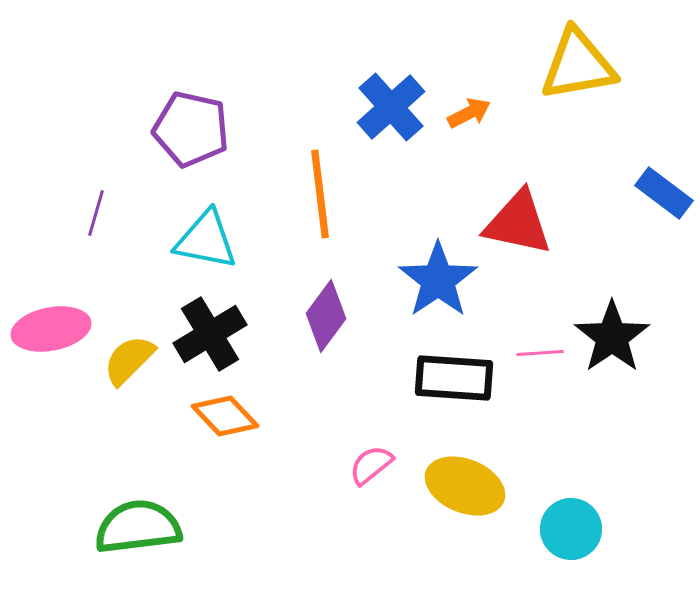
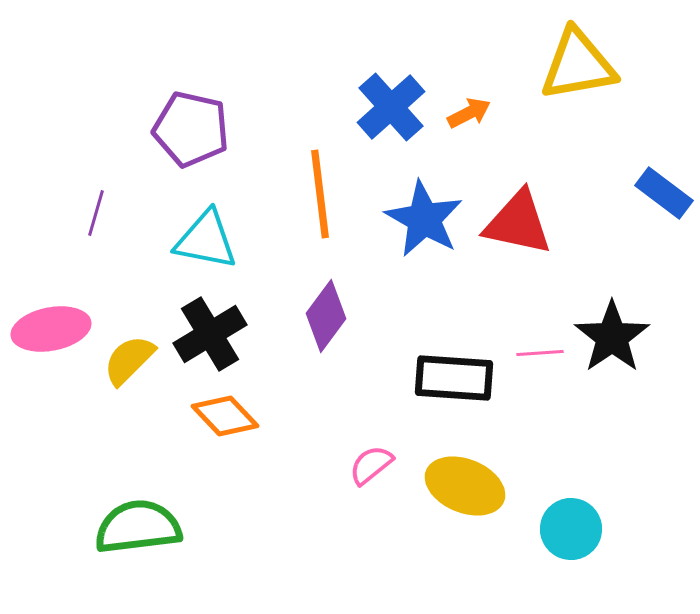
blue star: moved 14 px left, 61 px up; rotated 8 degrees counterclockwise
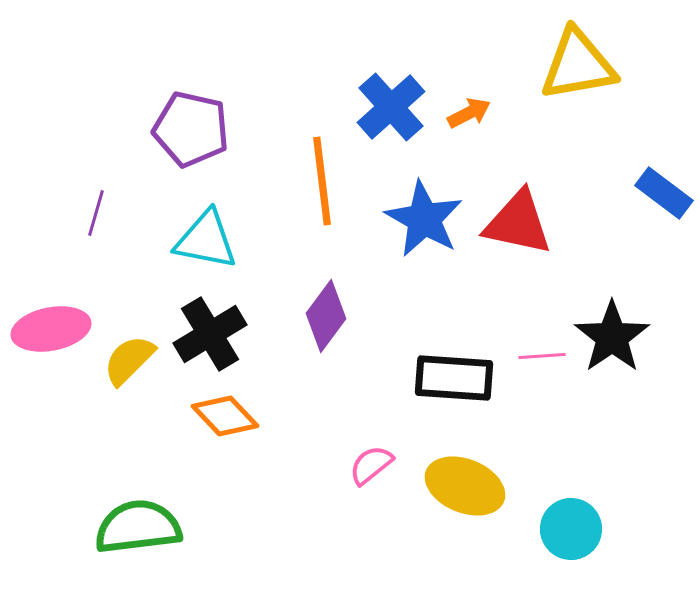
orange line: moved 2 px right, 13 px up
pink line: moved 2 px right, 3 px down
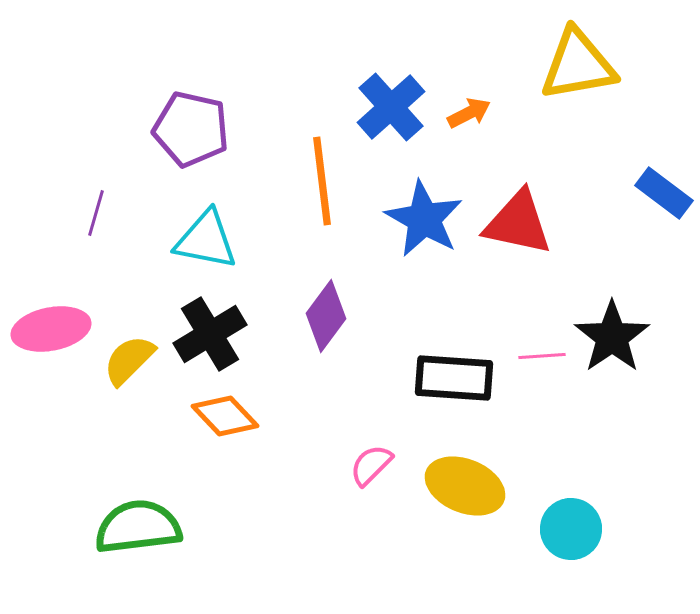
pink semicircle: rotated 6 degrees counterclockwise
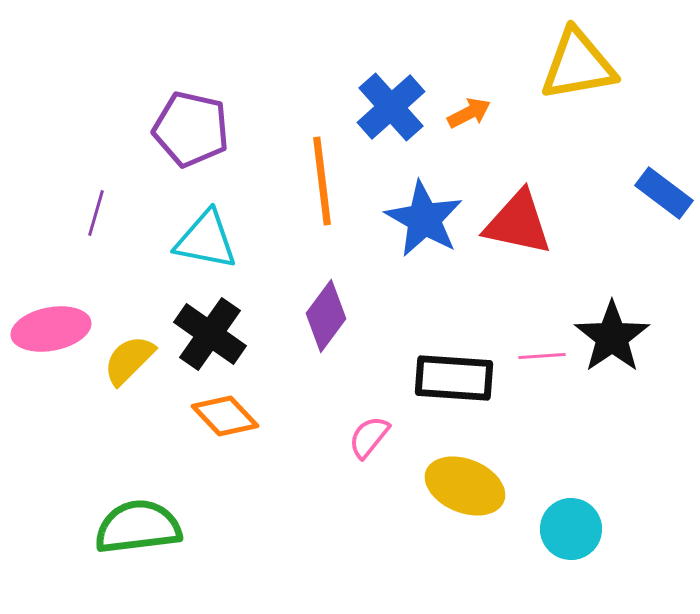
black cross: rotated 24 degrees counterclockwise
pink semicircle: moved 2 px left, 28 px up; rotated 6 degrees counterclockwise
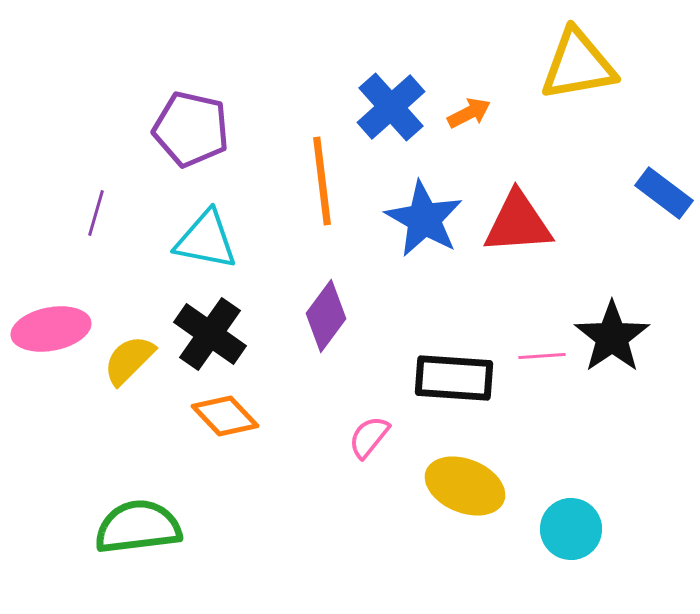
red triangle: rotated 16 degrees counterclockwise
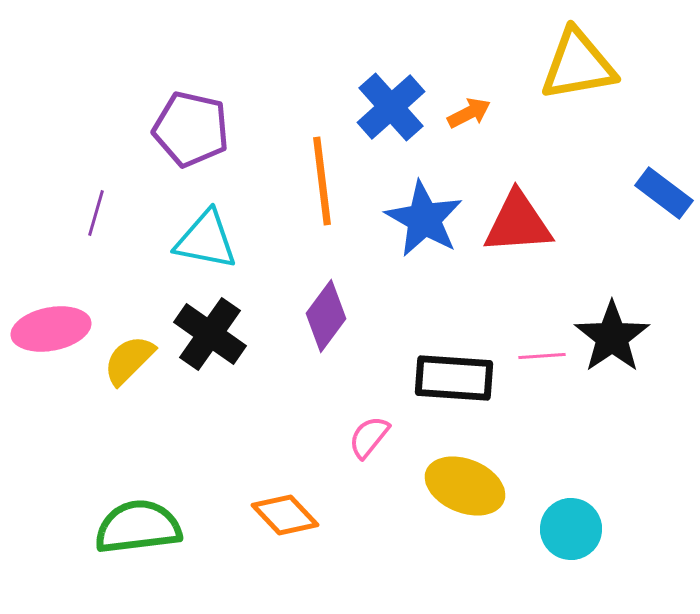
orange diamond: moved 60 px right, 99 px down
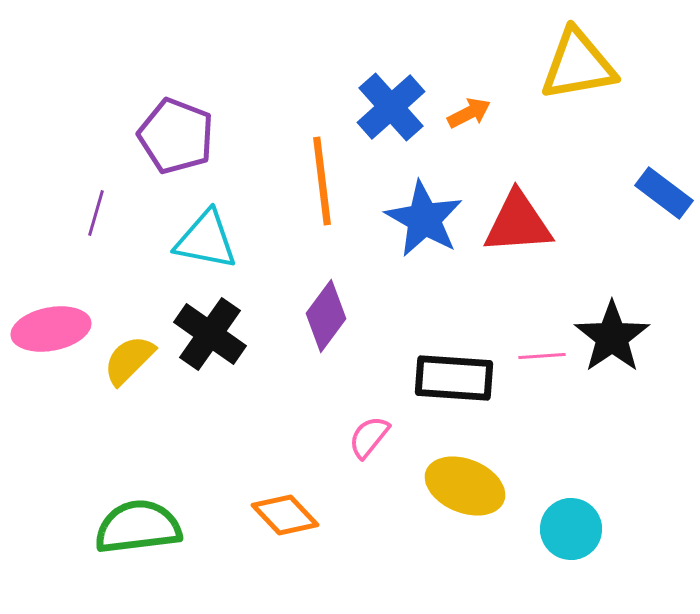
purple pentagon: moved 15 px left, 7 px down; rotated 8 degrees clockwise
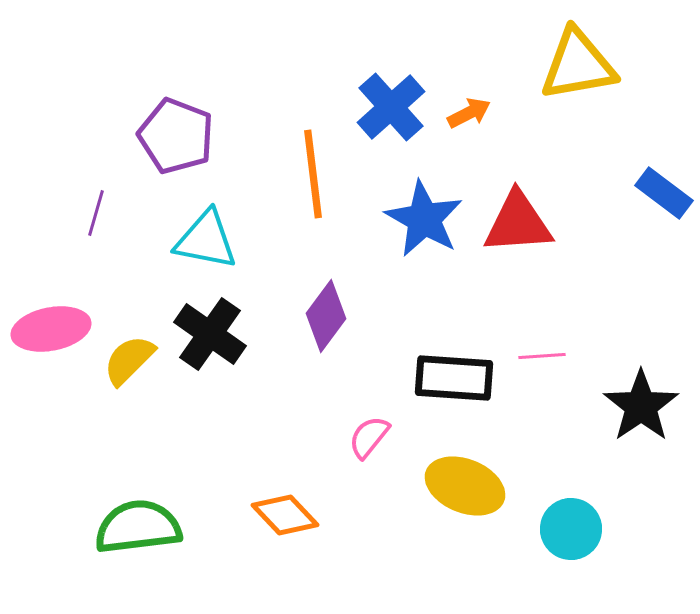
orange line: moved 9 px left, 7 px up
black star: moved 29 px right, 69 px down
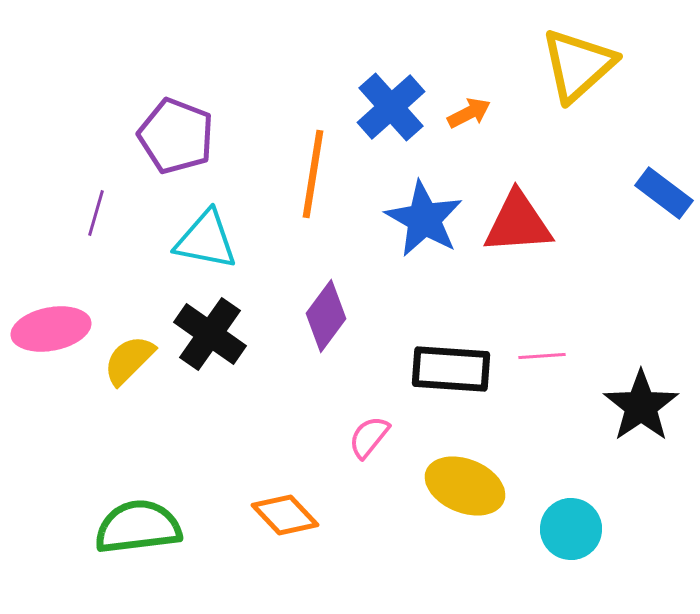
yellow triangle: rotated 32 degrees counterclockwise
orange line: rotated 16 degrees clockwise
black rectangle: moved 3 px left, 9 px up
